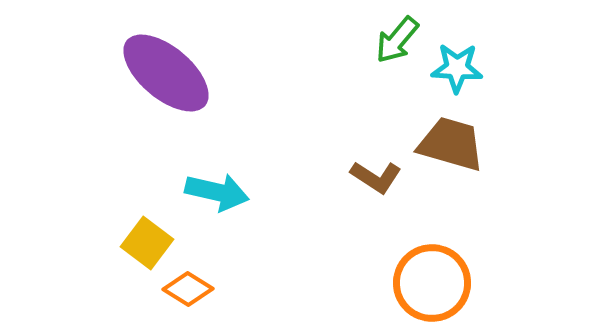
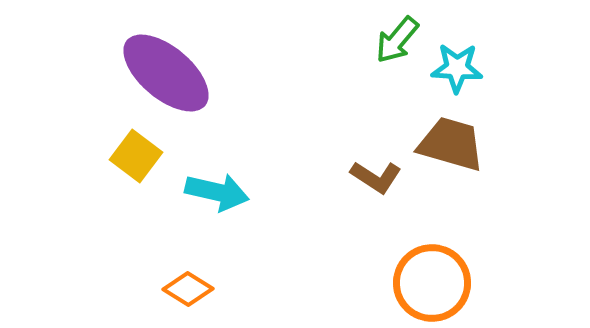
yellow square: moved 11 px left, 87 px up
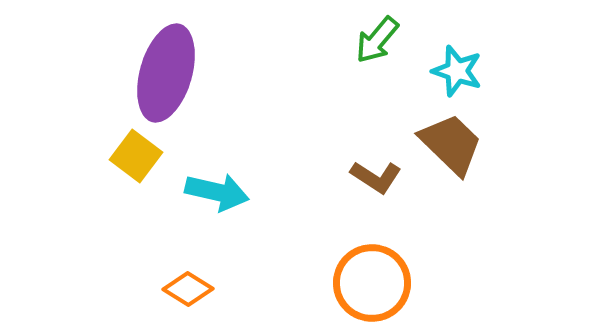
green arrow: moved 20 px left
cyan star: moved 3 px down; rotated 15 degrees clockwise
purple ellipse: rotated 66 degrees clockwise
brown trapezoid: rotated 28 degrees clockwise
orange circle: moved 60 px left
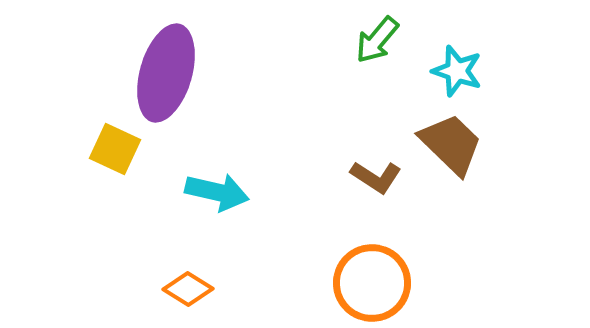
yellow square: moved 21 px left, 7 px up; rotated 12 degrees counterclockwise
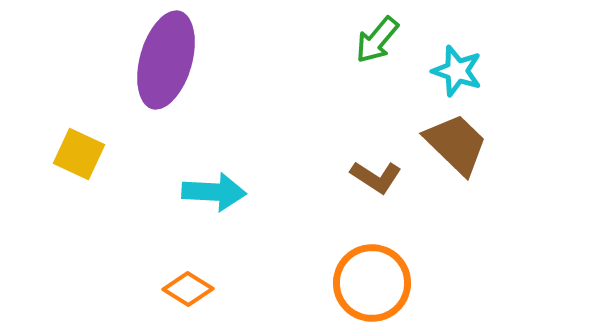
purple ellipse: moved 13 px up
brown trapezoid: moved 5 px right
yellow square: moved 36 px left, 5 px down
cyan arrow: moved 3 px left; rotated 10 degrees counterclockwise
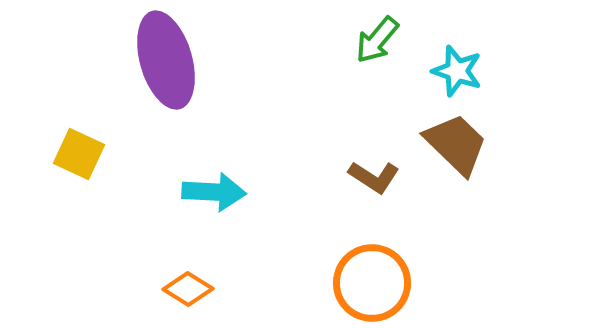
purple ellipse: rotated 32 degrees counterclockwise
brown L-shape: moved 2 px left
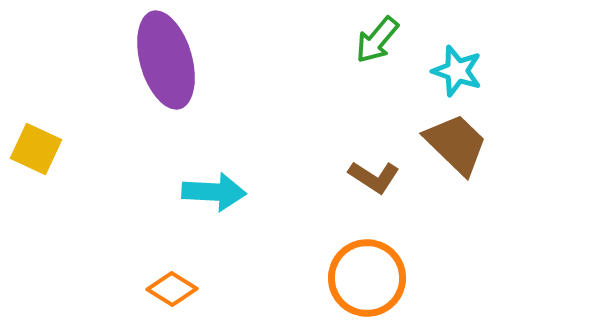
yellow square: moved 43 px left, 5 px up
orange circle: moved 5 px left, 5 px up
orange diamond: moved 16 px left
